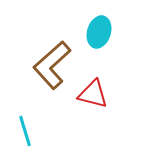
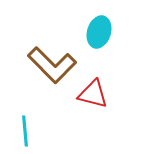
brown L-shape: rotated 93 degrees counterclockwise
cyan line: rotated 12 degrees clockwise
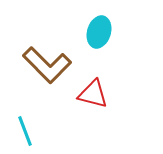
brown L-shape: moved 5 px left
cyan line: rotated 16 degrees counterclockwise
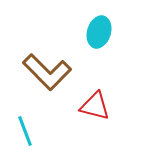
brown L-shape: moved 7 px down
red triangle: moved 2 px right, 12 px down
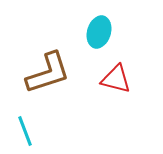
brown L-shape: moved 1 px right, 1 px down; rotated 63 degrees counterclockwise
red triangle: moved 21 px right, 27 px up
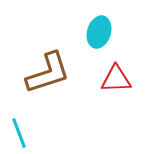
red triangle: rotated 16 degrees counterclockwise
cyan line: moved 6 px left, 2 px down
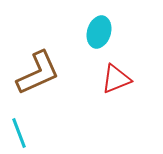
brown L-shape: moved 10 px left; rotated 6 degrees counterclockwise
red triangle: rotated 20 degrees counterclockwise
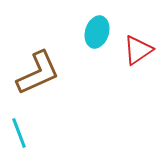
cyan ellipse: moved 2 px left
red triangle: moved 22 px right, 29 px up; rotated 12 degrees counterclockwise
